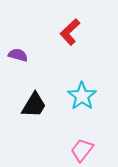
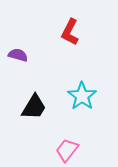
red L-shape: rotated 20 degrees counterclockwise
black trapezoid: moved 2 px down
pink trapezoid: moved 15 px left
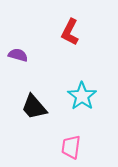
black trapezoid: rotated 108 degrees clockwise
pink trapezoid: moved 4 px right, 3 px up; rotated 30 degrees counterclockwise
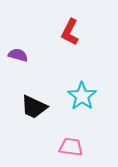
black trapezoid: rotated 24 degrees counterclockwise
pink trapezoid: rotated 90 degrees clockwise
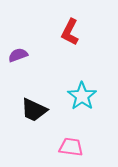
purple semicircle: rotated 36 degrees counterclockwise
black trapezoid: moved 3 px down
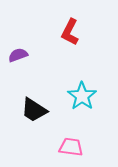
black trapezoid: rotated 8 degrees clockwise
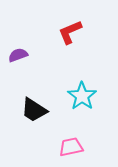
red L-shape: rotated 40 degrees clockwise
pink trapezoid: rotated 20 degrees counterclockwise
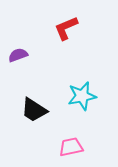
red L-shape: moved 4 px left, 4 px up
cyan star: rotated 24 degrees clockwise
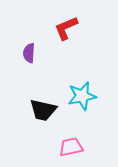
purple semicircle: moved 11 px right, 2 px up; rotated 66 degrees counterclockwise
black trapezoid: moved 9 px right; rotated 20 degrees counterclockwise
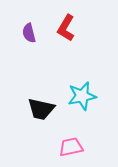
red L-shape: rotated 36 degrees counterclockwise
purple semicircle: moved 20 px up; rotated 18 degrees counterclockwise
black trapezoid: moved 2 px left, 1 px up
